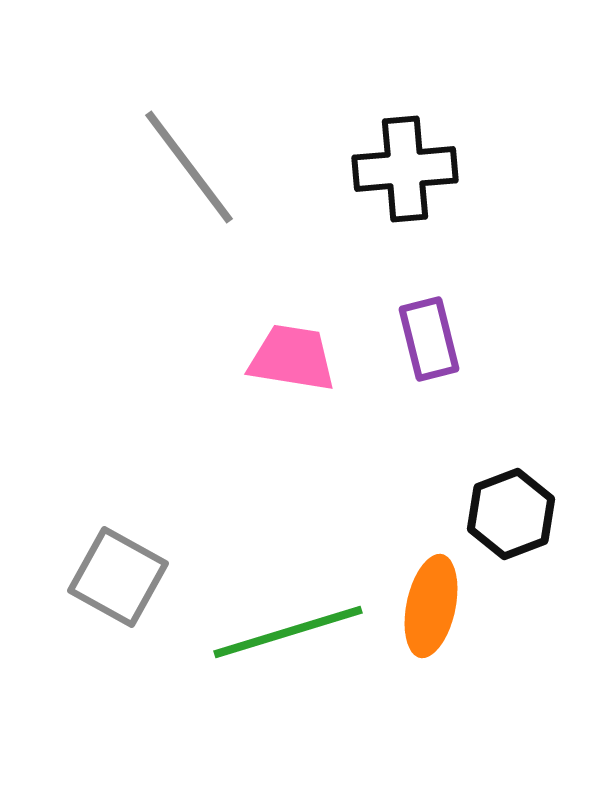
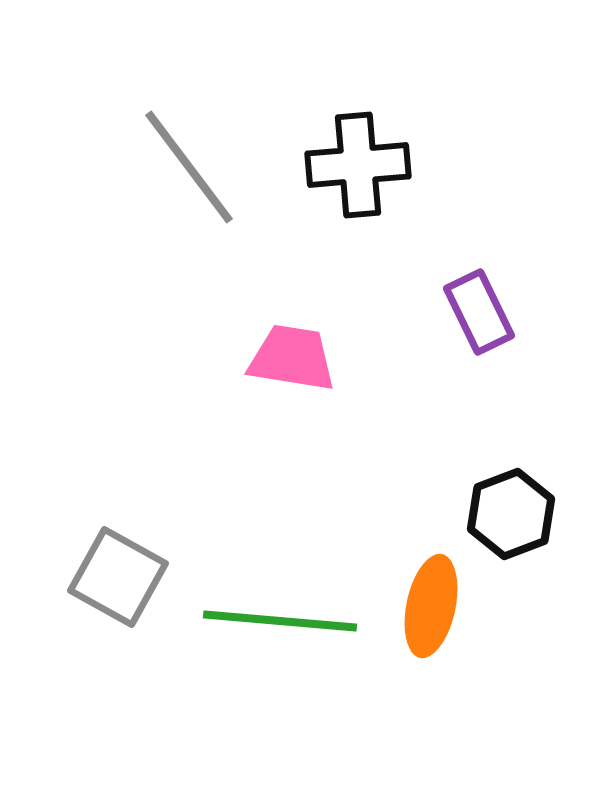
black cross: moved 47 px left, 4 px up
purple rectangle: moved 50 px right, 27 px up; rotated 12 degrees counterclockwise
green line: moved 8 px left, 11 px up; rotated 22 degrees clockwise
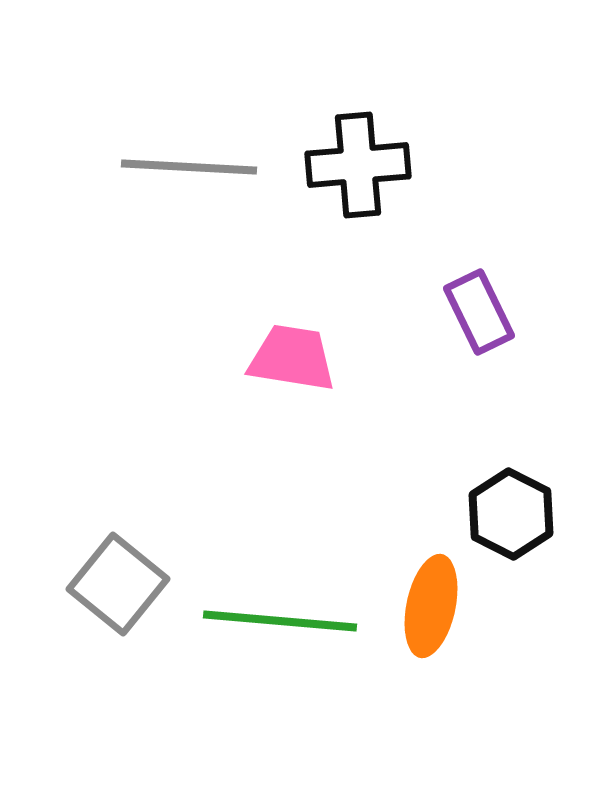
gray line: rotated 50 degrees counterclockwise
black hexagon: rotated 12 degrees counterclockwise
gray square: moved 7 px down; rotated 10 degrees clockwise
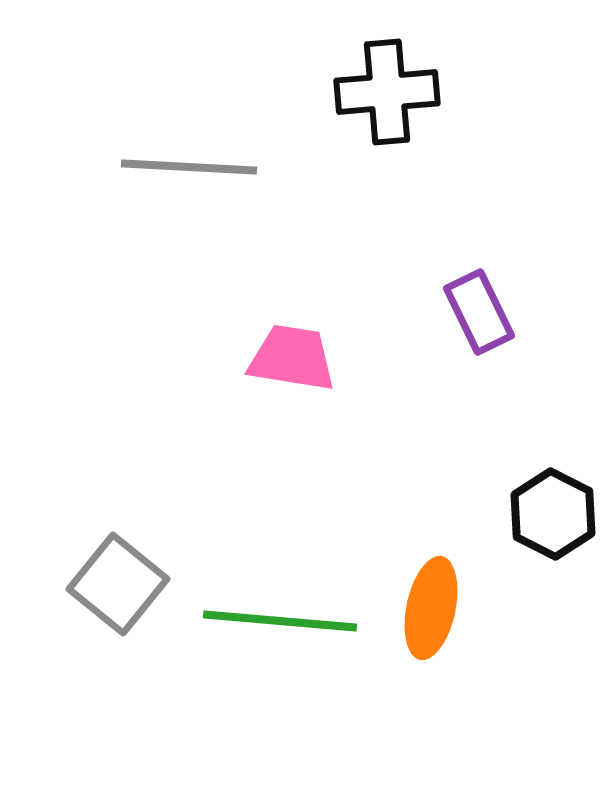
black cross: moved 29 px right, 73 px up
black hexagon: moved 42 px right
orange ellipse: moved 2 px down
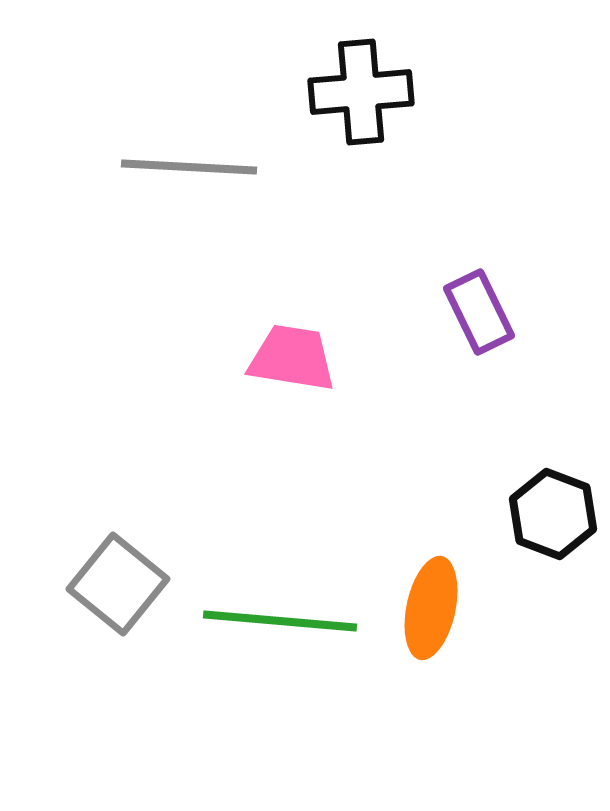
black cross: moved 26 px left
black hexagon: rotated 6 degrees counterclockwise
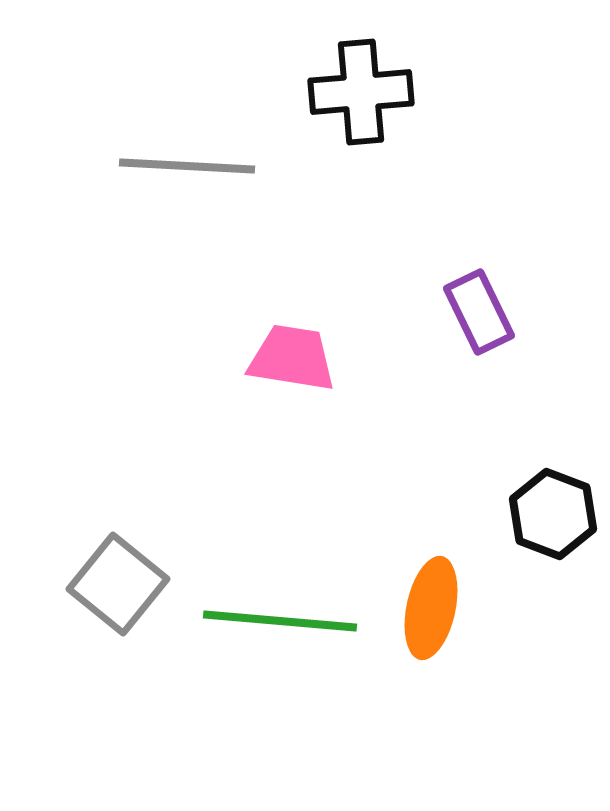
gray line: moved 2 px left, 1 px up
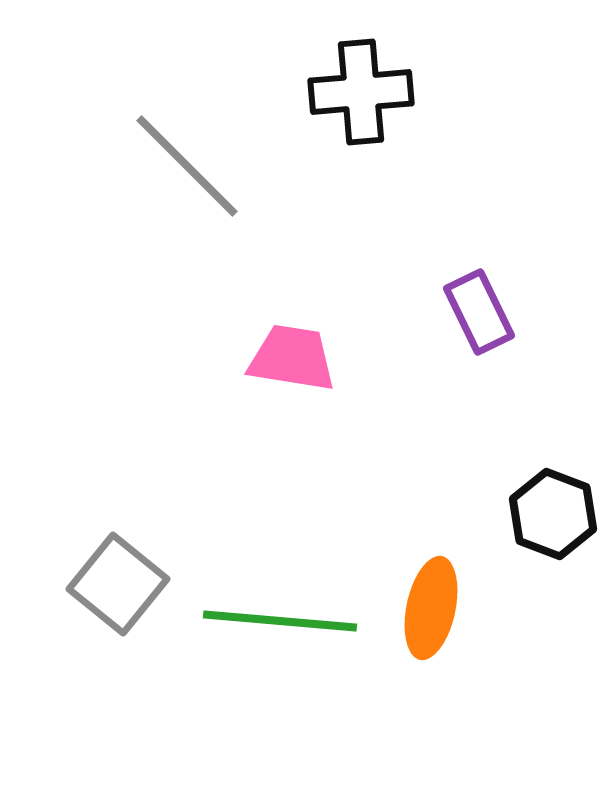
gray line: rotated 42 degrees clockwise
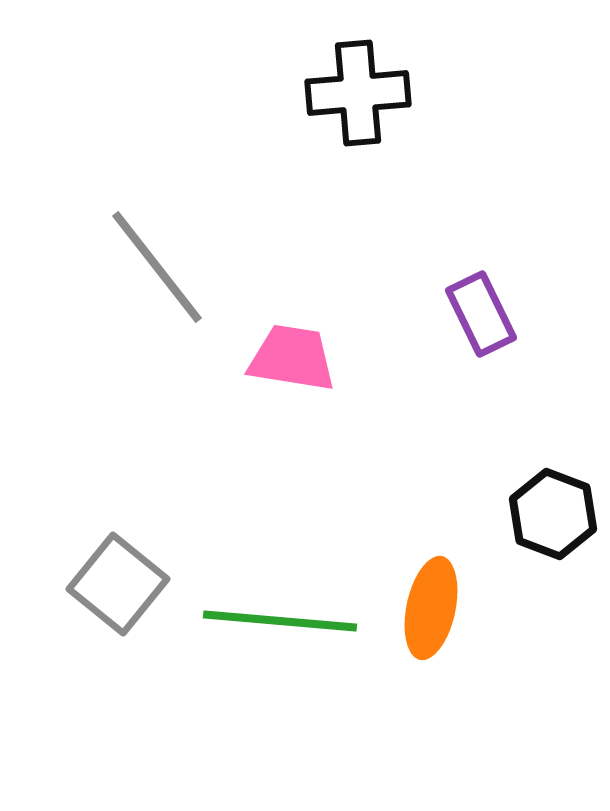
black cross: moved 3 px left, 1 px down
gray line: moved 30 px left, 101 px down; rotated 7 degrees clockwise
purple rectangle: moved 2 px right, 2 px down
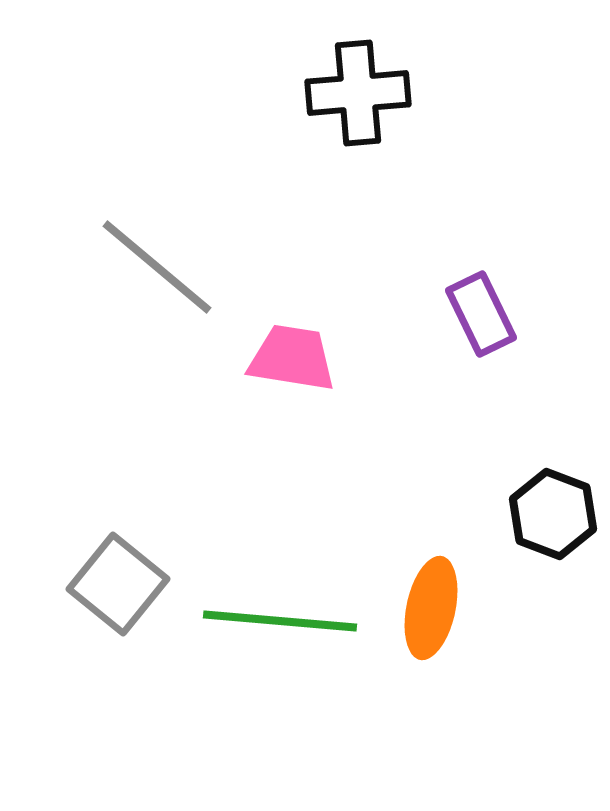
gray line: rotated 12 degrees counterclockwise
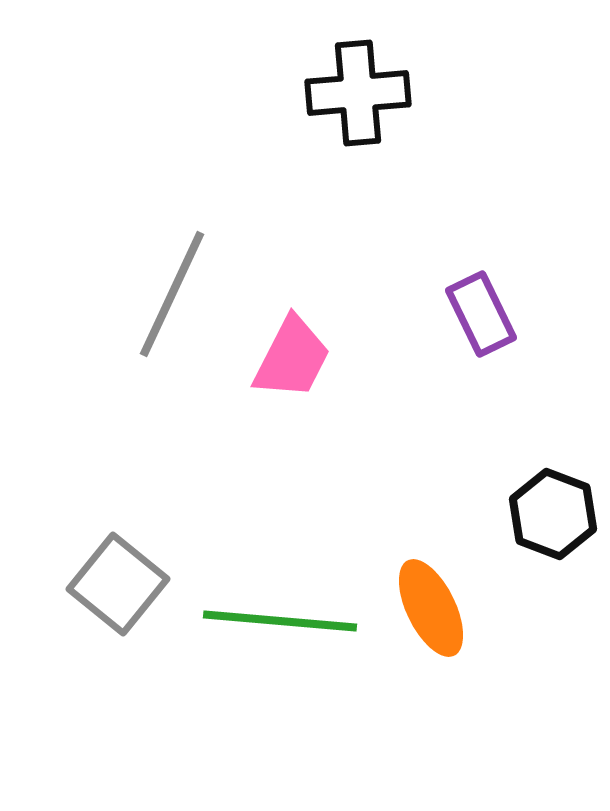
gray line: moved 15 px right, 27 px down; rotated 75 degrees clockwise
pink trapezoid: rotated 108 degrees clockwise
orange ellipse: rotated 38 degrees counterclockwise
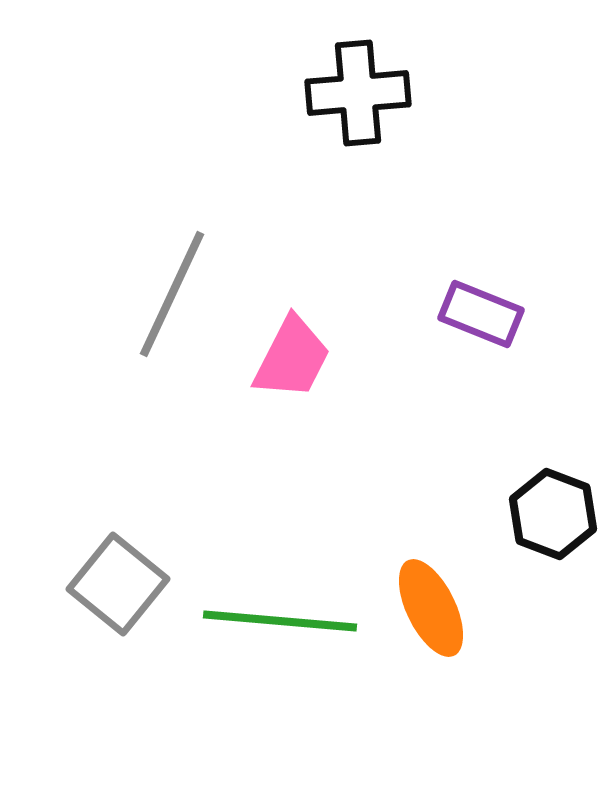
purple rectangle: rotated 42 degrees counterclockwise
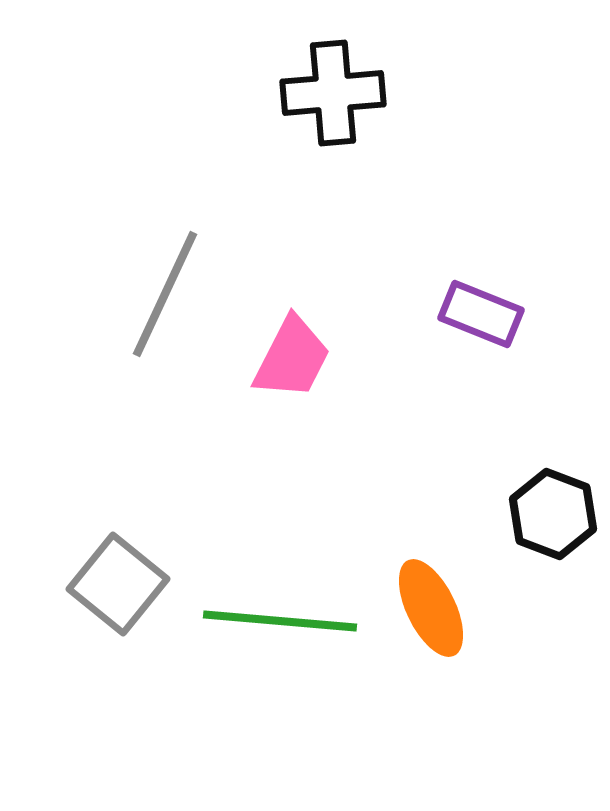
black cross: moved 25 px left
gray line: moved 7 px left
